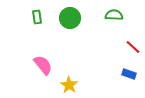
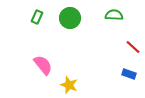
green rectangle: rotated 32 degrees clockwise
yellow star: rotated 12 degrees counterclockwise
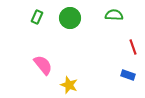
red line: rotated 28 degrees clockwise
blue rectangle: moved 1 px left, 1 px down
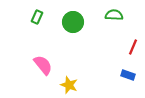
green circle: moved 3 px right, 4 px down
red line: rotated 42 degrees clockwise
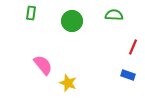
green rectangle: moved 6 px left, 4 px up; rotated 16 degrees counterclockwise
green circle: moved 1 px left, 1 px up
yellow star: moved 1 px left, 2 px up
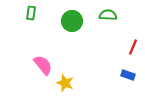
green semicircle: moved 6 px left
yellow star: moved 3 px left
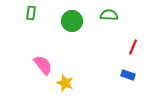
green semicircle: moved 1 px right
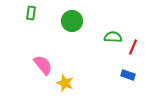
green semicircle: moved 4 px right, 22 px down
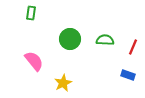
green circle: moved 2 px left, 18 px down
green semicircle: moved 8 px left, 3 px down
pink semicircle: moved 9 px left, 4 px up
yellow star: moved 2 px left; rotated 24 degrees clockwise
